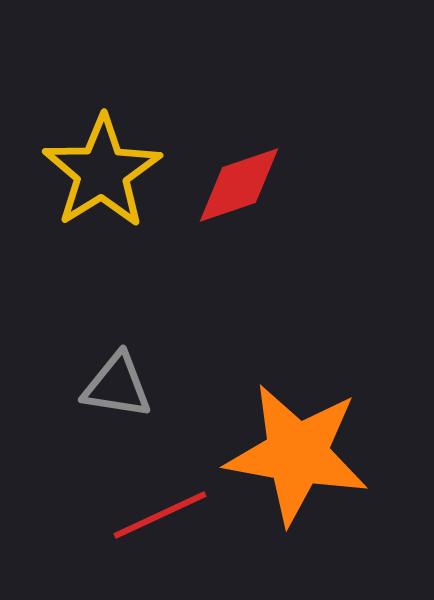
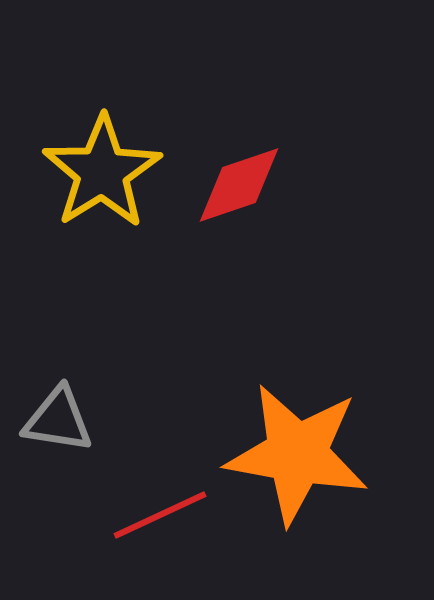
gray triangle: moved 59 px left, 34 px down
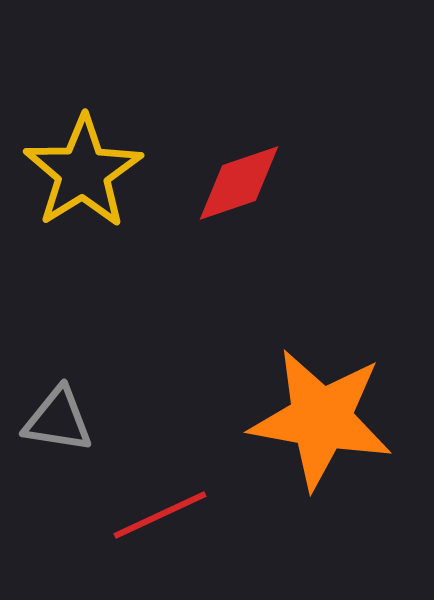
yellow star: moved 19 px left
red diamond: moved 2 px up
orange star: moved 24 px right, 35 px up
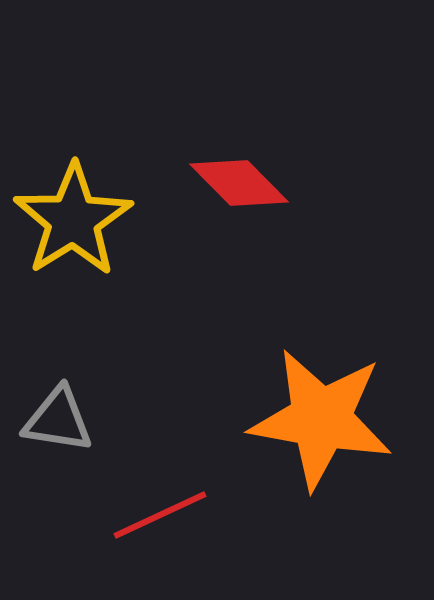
yellow star: moved 10 px left, 48 px down
red diamond: rotated 64 degrees clockwise
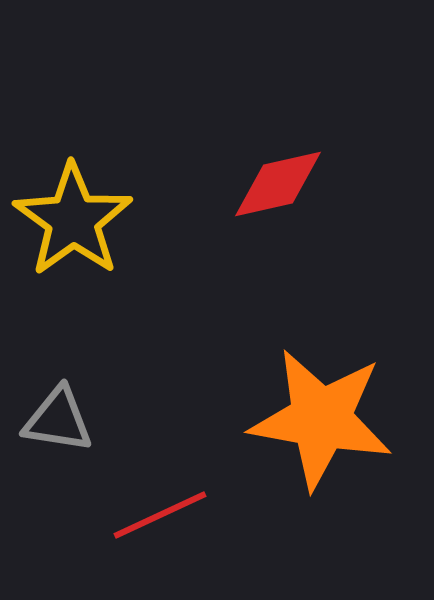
red diamond: moved 39 px right, 1 px down; rotated 58 degrees counterclockwise
yellow star: rotated 4 degrees counterclockwise
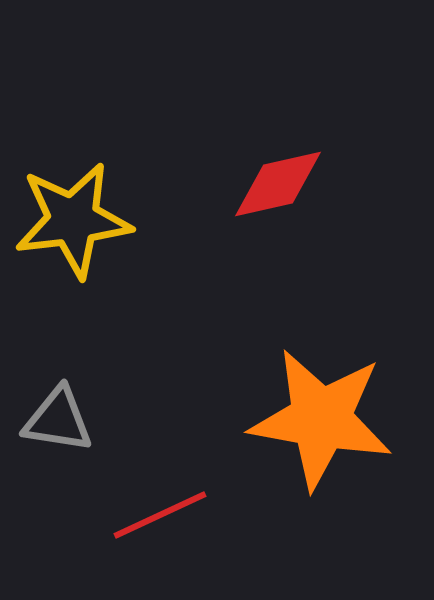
yellow star: rotated 29 degrees clockwise
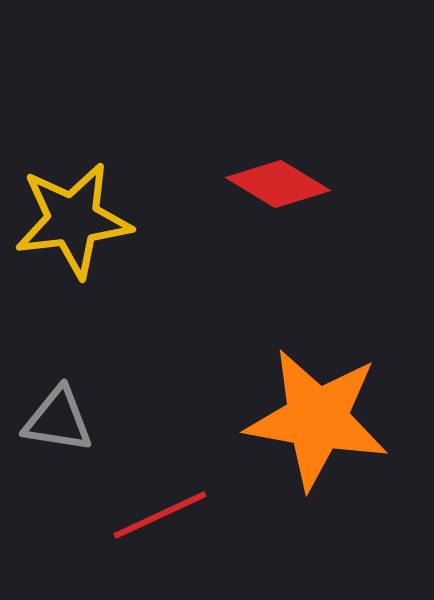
red diamond: rotated 44 degrees clockwise
orange star: moved 4 px left
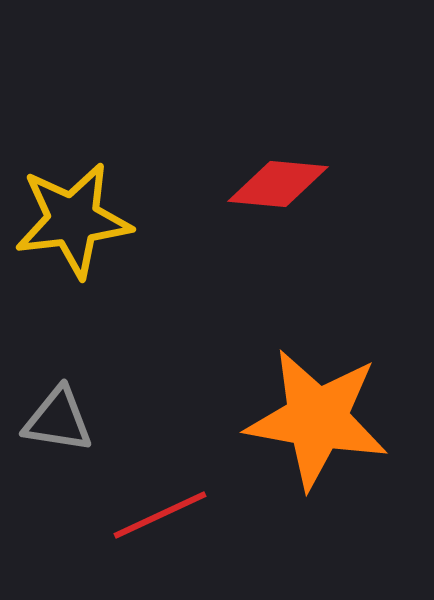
red diamond: rotated 26 degrees counterclockwise
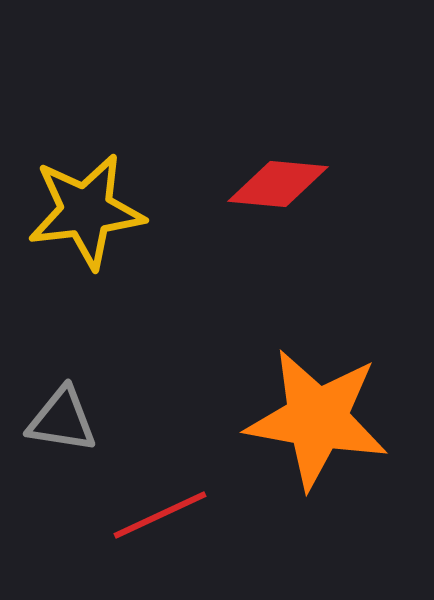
yellow star: moved 13 px right, 9 px up
gray triangle: moved 4 px right
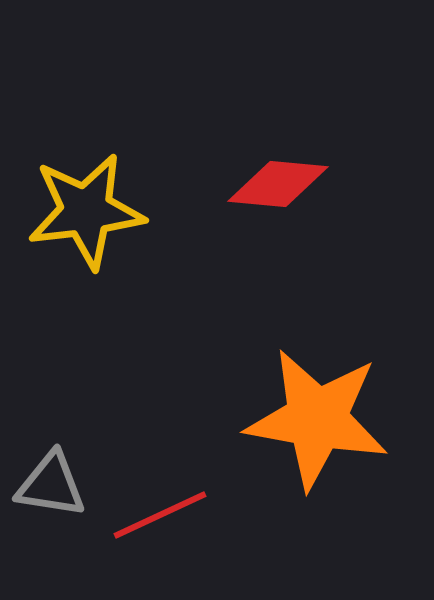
gray triangle: moved 11 px left, 65 px down
